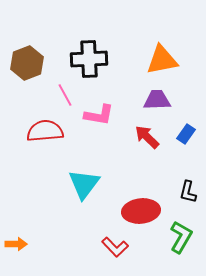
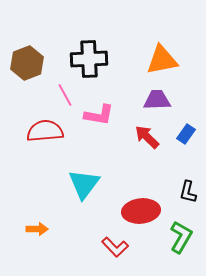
orange arrow: moved 21 px right, 15 px up
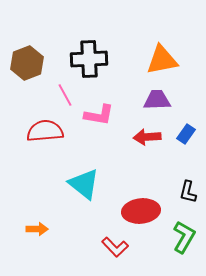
red arrow: rotated 48 degrees counterclockwise
cyan triangle: rotated 28 degrees counterclockwise
green L-shape: moved 3 px right
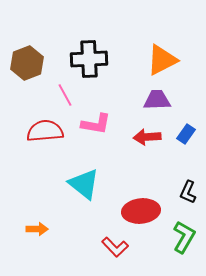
orange triangle: rotated 16 degrees counterclockwise
pink L-shape: moved 3 px left, 9 px down
black L-shape: rotated 10 degrees clockwise
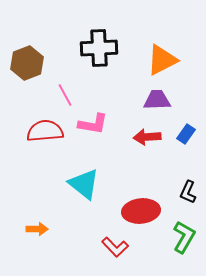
black cross: moved 10 px right, 11 px up
pink L-shape: moved 3 px left
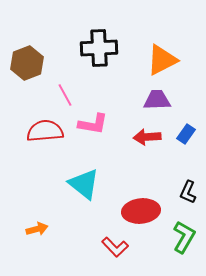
orange arrow: rotated 15 degrees counterclockwise
